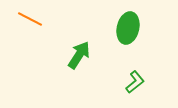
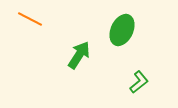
green ellipse: moved 6 px left, 2 px down; rotated 12 degrees clockwise
green L-shape: moved 4 px right
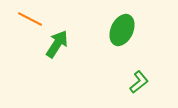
green arrow: moved 22 px left, 11 px up
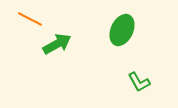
green arrow: rotated 28 degrees clockwise
green L-shape: rotated 100 degrees clockwise
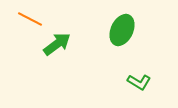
green arrow: rotated 8 degrees counterclockwise
green L-shape: rotated 30 degrees counterclockwise
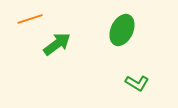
orange line: rotated 45 degrees counterclockwise
green L-shape: moved 2 px left, 1 px down
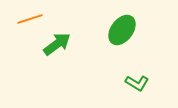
green ellipse: rotated 12 degrees clockwise
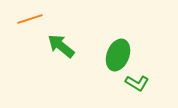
green ellipse: moved 4 px left, 25 px down; rotated 16 degrees counterclockwise
green arrow: moved 4 px right, 2 px down; rotated 104 degrees counterclockwise
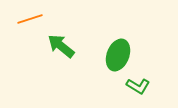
green L-shape: moved 1 px right, 3 px down
